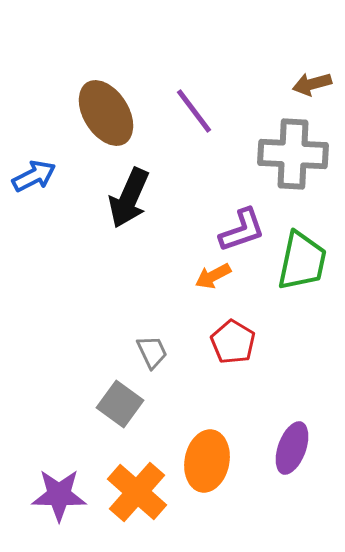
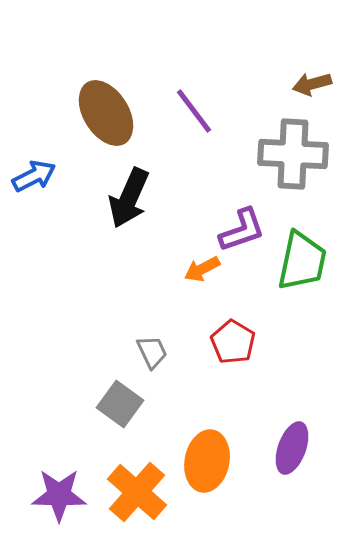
orange arrow: moved 11 px left, 7 px up
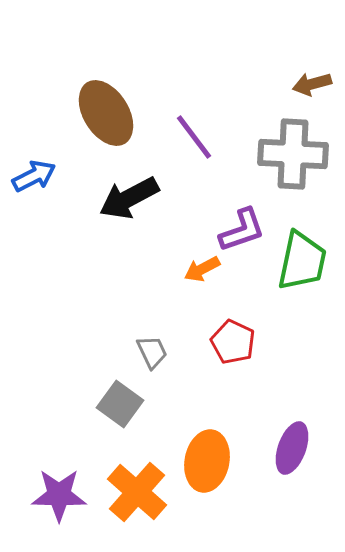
purple line: moved 26 px down
black arrow: rotated 38 degrees clockwise
red pentagon: rotated 6 degrees counterclockwise
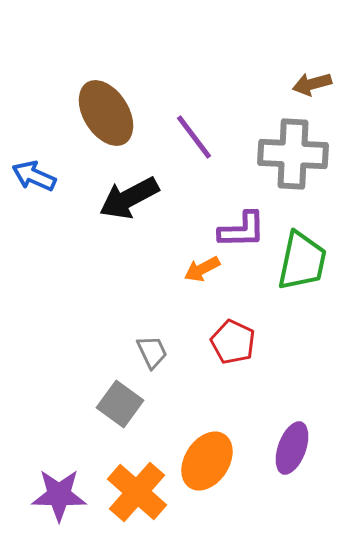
blue arrow: rotated 129 degrees counterclockwise
purple L-shape: rotated 18 degrees clockwise
orange ellipse: rotated 22 degrees clockwise
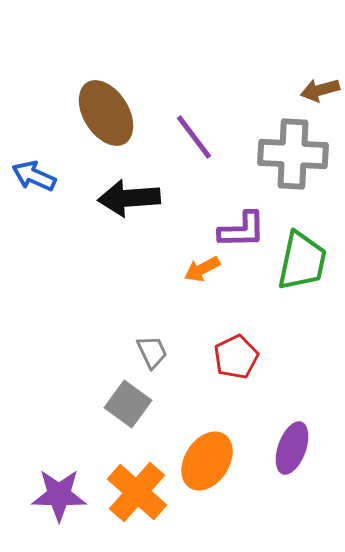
brown arrow: moved 8 px right, 6 px down
black arrow: rotated 24 degrees clockwise
red pentagon: moved 3 px right, 15 px down; rotated 21 degrees clockwise
gray square: moved 8 px right
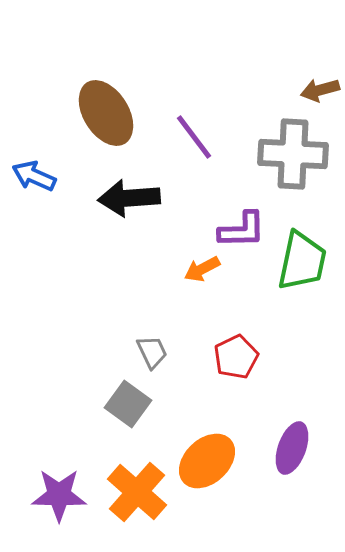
orange ellipse: rotated 14 degrees clockwise
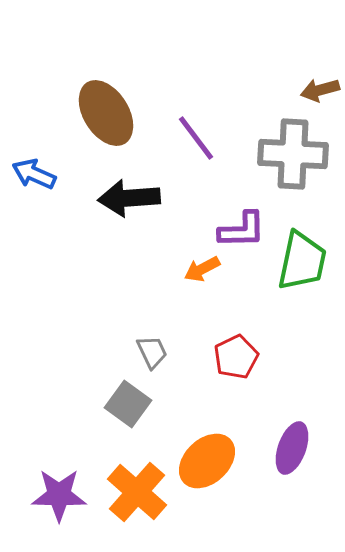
purple line: moved 2 px right, 1 px down
blue arrow: moved 2 px up
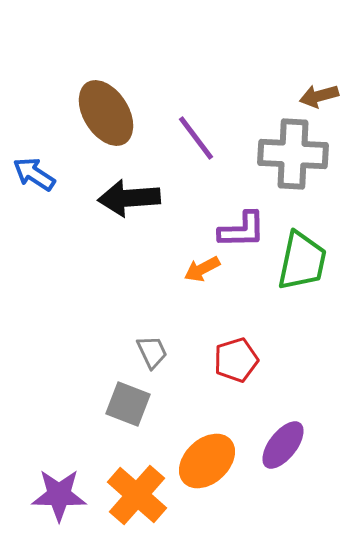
brown arrow: moved 1 px left, 6 px down
blue arrow: rotated 9 degrees clockwise
red pentagon: moved 3 px down; rotated 9 degrees clockwise
gray square: rotated 15 degrees counterclockwise
purple ellipse: moved 9 px left, 3 px up; rotated 18 degrees clockwise
orange cross: moved 3 px down
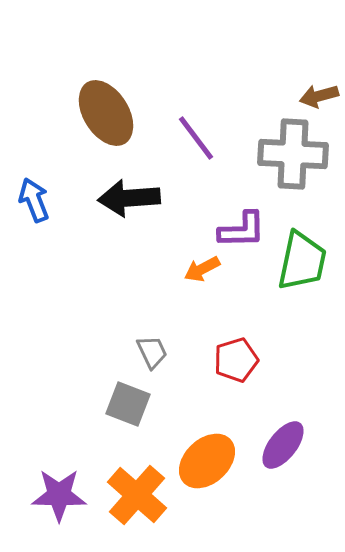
blue arrow: moved 26 px down; rotated 36 degrees clockwise
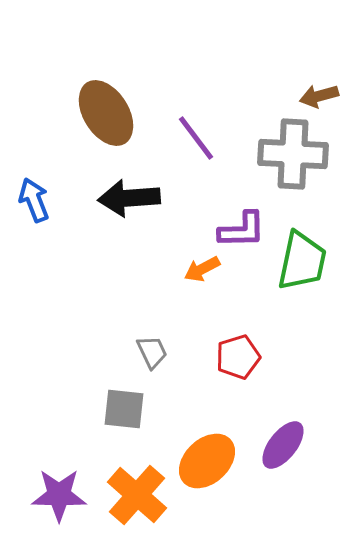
red pentagon: moved 2 px right, 3 px up
gray square: moved 4 px left, 5 px down; rotated 15 degrees counterclockwise
